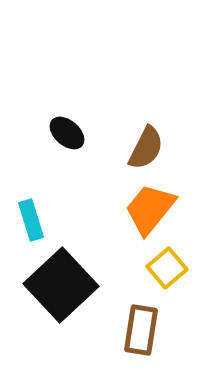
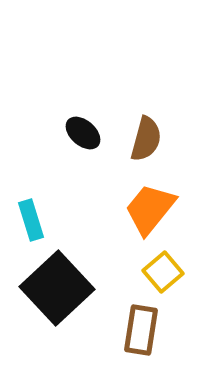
black ellipse: moved 16 px right
brown semicircle: moved 9 px up; rotated 12 degrees counterclockwise
yellow square: moved 4 px left, 4 px down
black square: moved 4 px left, 3 px down
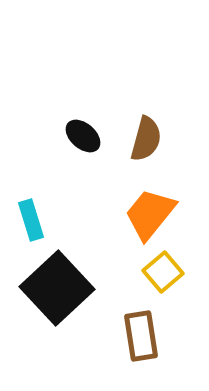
black ellipse: moved 3 px down
orange trapezoid: moved 5 px down
brown rectangle: moved 6 px down; rotated 18 degrees counterclockwise
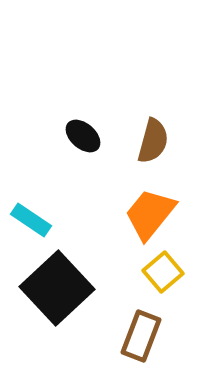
brown semicircle: moved 7 px right, 2 px down
cyan rectangle: rotated 39 degrees counterclockwise
brown rectangle: rotated 30 degrees clockwise
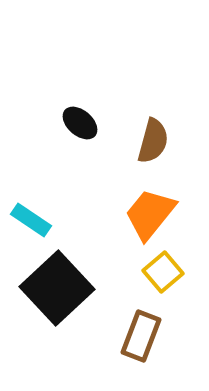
black ellipse: moved 3 px left, 13 px up
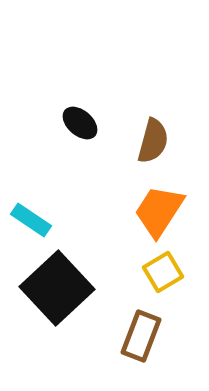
orange trapezoid: moved 9 px right, 3 px up; rotated 6 degrees counterclockwise
yellow square: rotated 9 degrees clockwise
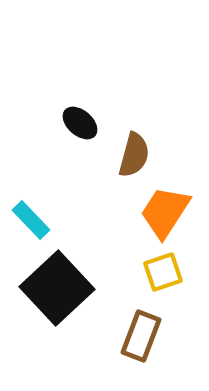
brown semicircle: moved 19 px left, 14 px down
orange trapezoid: moved 6 px right, 1 px down
cyan rectangle: rotated 12 degrees clockwise
yellow square: rotated 12 degrees clockwise
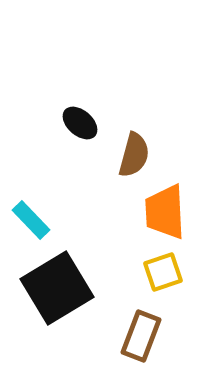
orange trapezoid: rotated 36 degrees counterclockwise
black square: rotated 12 degrees clockwise
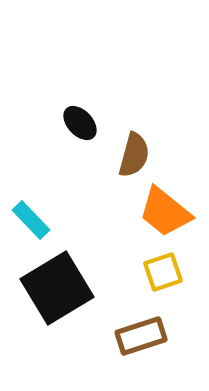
black ellipse: rotated 6 degrees clockwise
orange trapezoid: rotated 48 degrees counterclockwise
brown rectangle: rotated 51 degrees clockwise
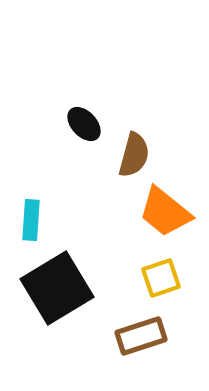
black ellipse: moved 4 px right, 1 px down
cyan rectangle: rotated 48 degrees clockwise
yellow square: moved 2 px left, 6 px down
